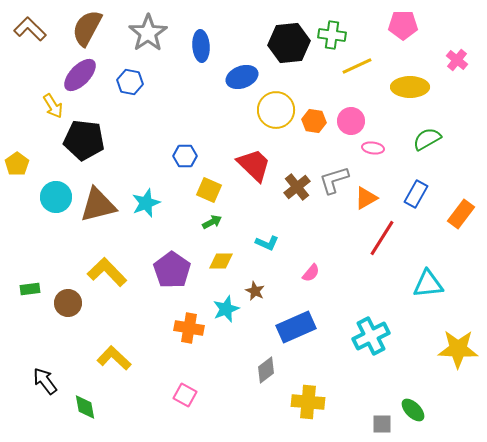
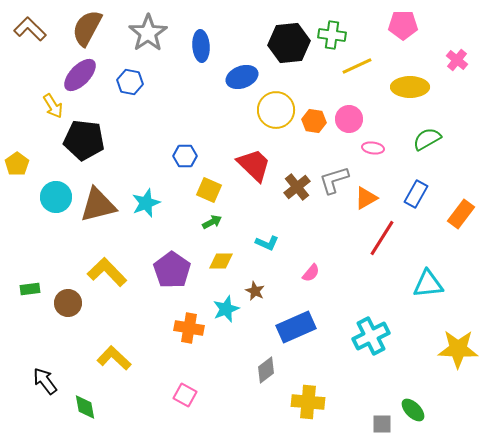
pink circle at (351, 121): moved 2 px left, 2 px up
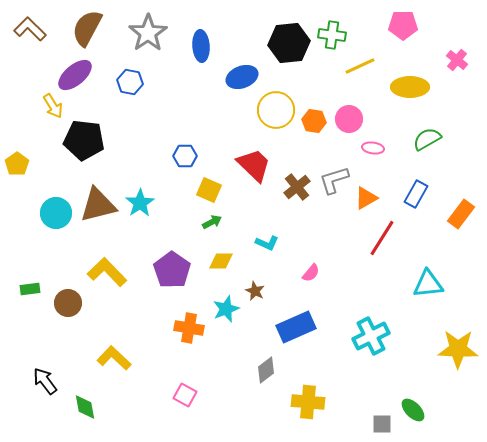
yellow line at (357, 66): moved 3 px right
purple ellipse at (80, 75): moved 5 px left; rotated 6 degrees clockwise
cyan circle at (56, 197): moved 16 px down
cyan star at (146, 203): moved 6 px left; rotated 12 degrees counterclockwise
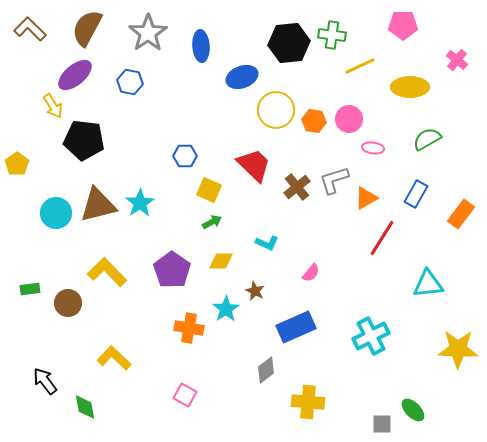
cyan star at (226, 309): rotated 12 degrees counterclockwise
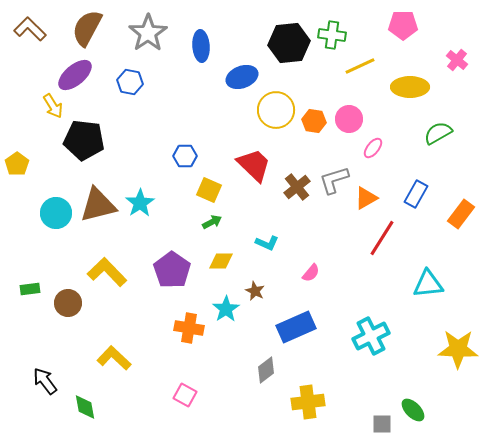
green semicircle at (427, 139): moved 11 px right, 6 px up
pink ellipse at (373, 148): rotated 60 degrees counterclockwise
yellow cross at (308, 402): rotated 12 degrees counterclockwise
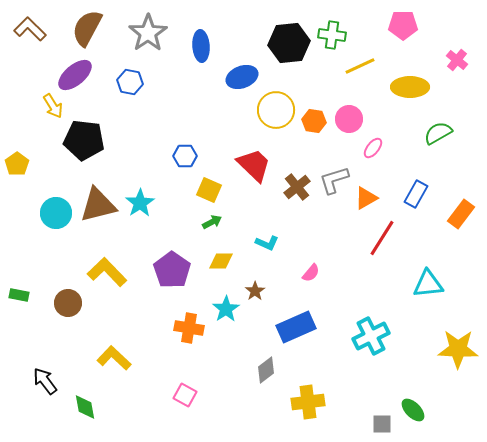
green rectangle at (30, 289): moved 11 px left, 6 px down; rotated 18 degrees clockwise
brown star at (255, 291): rotated 12 degrees clockwise
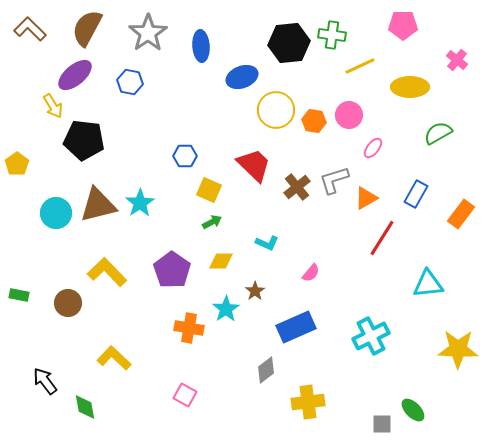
pink circle at (349, 119): moved 4 px up
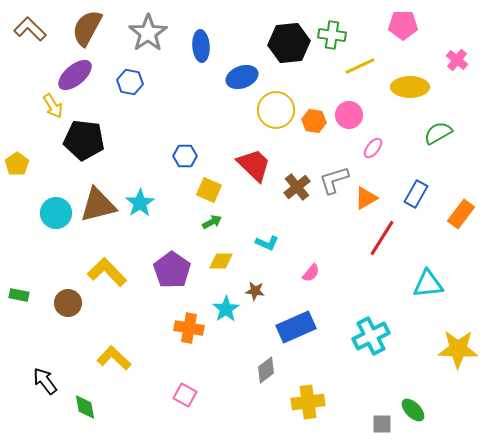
brown star at (255, 291): rotated 30 degrees counterclockwise
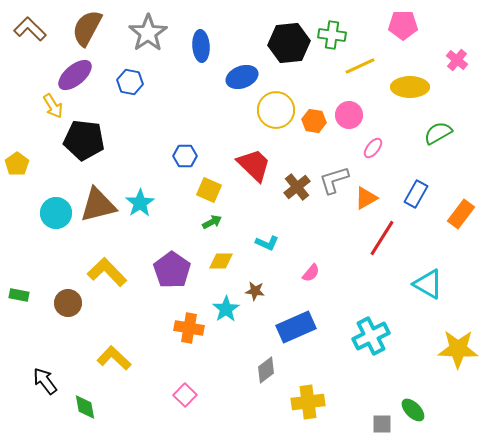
cyan triangle at (428, 284): rotated 36 degrees clockwise
pink square at (185, 395): rotated 15 degrees clockwise
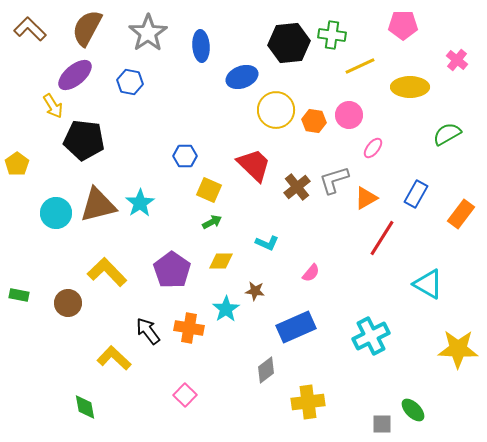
green semicircle at (438, 133): moved 9 px right, 1 px down
black arrow at (45, 381): moved 103 px right, 50 px up
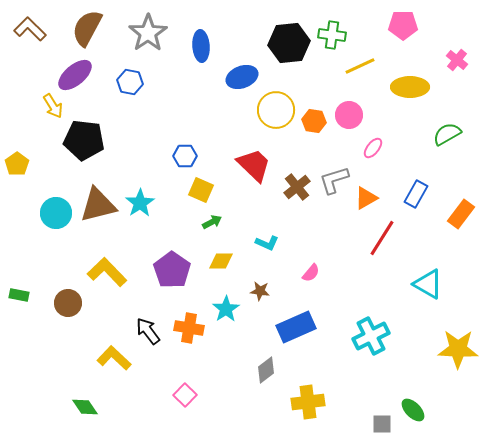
yellow square at (209, 190): moved 8 px left
brown star at (255, 291): moved 5 px right
green diamond at (85, 407): rotated 24 degrees counterclockwise
